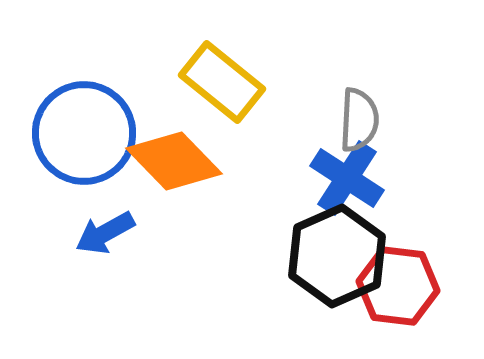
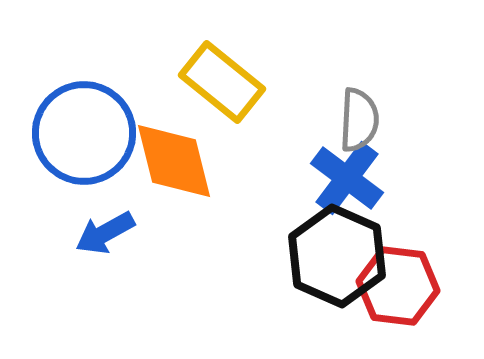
orange diamond: rotated 30 degrees clockwise
blue cross: rotated 4 degrees clockwise
black hexagon: rotated 12 degrees counterclockwise
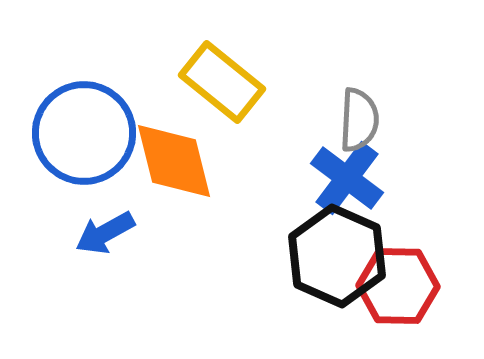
red hexagon: rotated 6 degrees counterclockwise
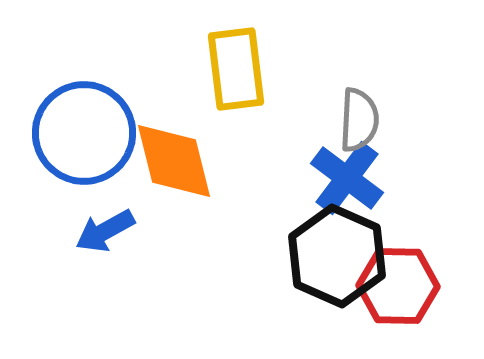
yellow rectangle: moved 14 px right, 13 px up; rotated 44 degrees clockwise
blue arrow: moved 2 px up
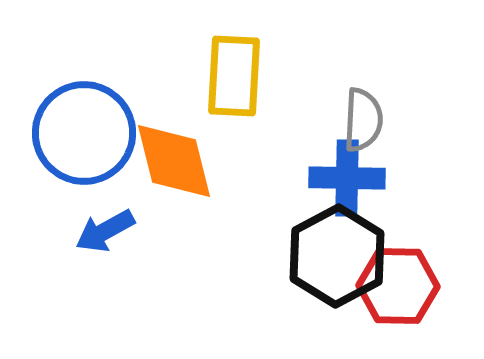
yellow rectangle: moved 2 px left, 7 px down; rotated 10 degrees clockwise
gray semicircle: moved 4 px right
blue cross: rotated 36 degrees counterclockwise
black hexagon: rotated 8 degrees clockwise
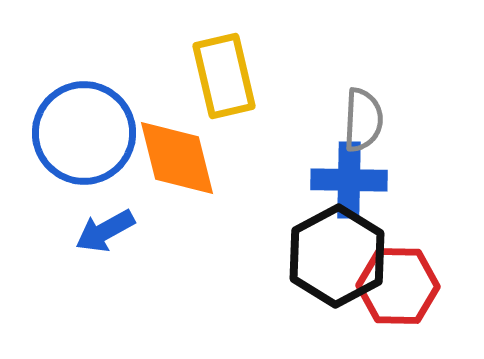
yellow rectangle: moved 10 px left; rotated 16 degrees counterclockwise
orange diamond: moved 3 px right, 3 px up
blue cross: moved 2 px right, 2 px down
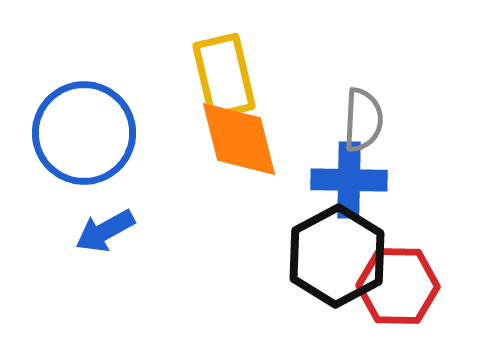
orange diamond: moved 62 px right, 19 px up
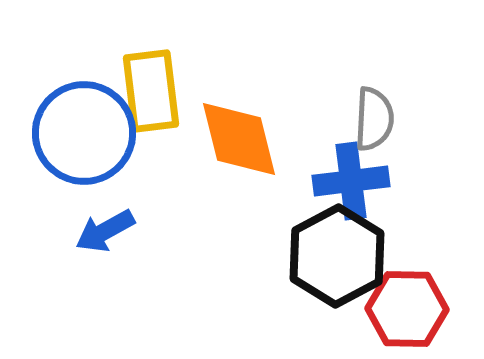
yellow rectangle: moved 73 px left, 15 px down; rotated 6 degrees clockwise
gray semicircle: moved 11 px right, 1 px up
blue cross: moved 2 px right, 1 px down; rotated 8 degrees counterclockwise
red hexagon: moved 9 px right, 23 px down
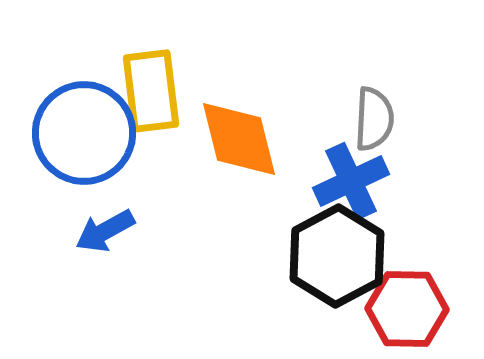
blue cross: rotated 18 degrees counterclockwise
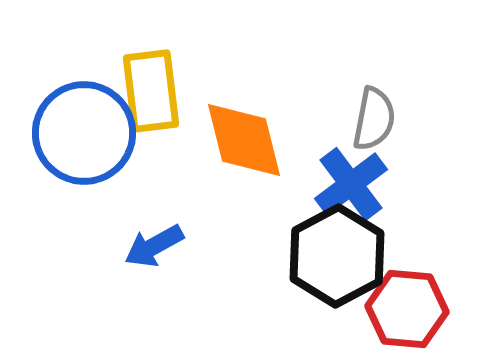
gray semicircle: rotated 8 degrees clockwise
orange diamond: moved 5 px right, 1 px down
blue cross: moved 3 px down; rotated 12 degrees counterclockwise
blue arrow: moved 49 px right, 15 px down
red hexagon: rotated 4 degrees clockwise
